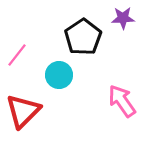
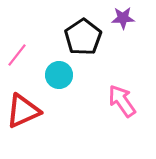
red triangle: rotated 21 degrees clockwise
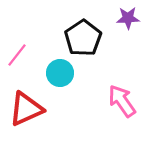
purple star: moved 5 px right
black pentagon: moved 1 px down
cyan circle: moved 1 px right, 2 px up
red triangle: moved 3 px right, 2 px up
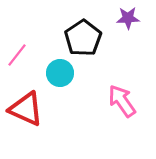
red triangle: rotated 48 degrees clockwise
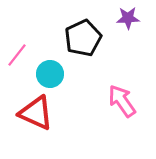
black pentagon: rotated 9 degrees clockwise
cyan circle: moved 10 px left, 1 px down
red triangle: moved 10 px right, 4 px down
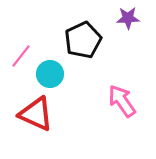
black pentagon: moved 2 px down
pink line: moved 4 px right, 1 px down
red triangle: moved 1 px down
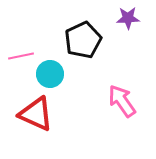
pink line: rotated 40 degrees clockwise
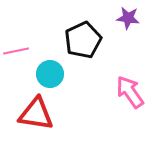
purple star: rotated 10 degrees clockwise
pink line: moved 5 px left, 5 px up
pink arrow: moved 8 px right, 9 px up
red triangle: rotated 15 degrees counterclockwise
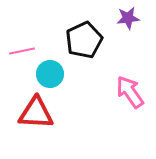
purple star: rotated 15 degrees counterclockwise
black pentagon: moved 1 px right
pink line: moved 6 px right
red triangle: moved 1 px up; rotated 6 degrees counterclockwise
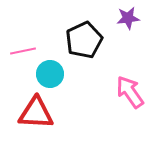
pink line: moved 1 px right
